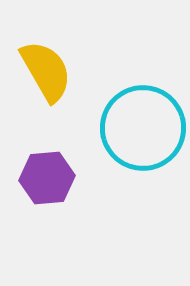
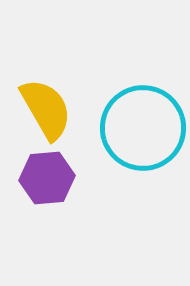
yellow semicircle: moved 38 px down
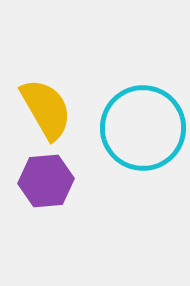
purple hexagon: moved 1 px left, 3 px down
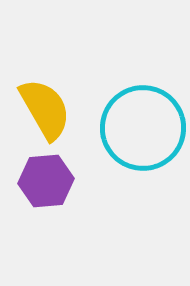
yellow semicircle: moved 1 px left
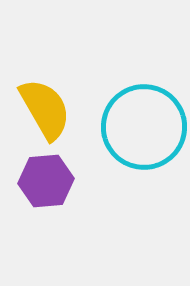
cyan circle: moved 1 px right, 1 px up
